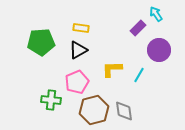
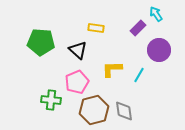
yellow rectangle: moved 15 px right
green pentagon: rotated 8 degrees clockwise
black triangle: rotated 48 degrees counterclockwise
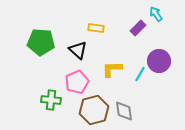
purple circle: moved 11 px down
cyan line: moved 1 px right, 1 px up
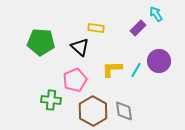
black triangle: moved 2 px right, 3 px up
cyan line: moved 4 px left, 4 px up
pink pentagon: moved 2 px left, 2 px up
brown hexagon: moved 1 px left, 1 px down; rotated 16 degrees counterclockwise
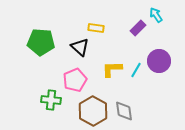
cyan arrow: moved 1 px down
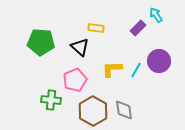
gray diamond: moved 1 px up
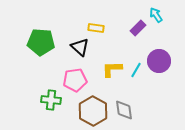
pink pentagon: rotated 15 degrees clockwise
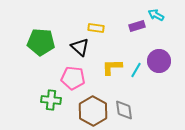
cyan arrow: rotated 28 degrees counterclockwise
purple rectangle: moved 1 px left, 2 px up; rotated 28 degrees clockwise
yellow L-shape: moved 2 px up
pink pentagon: moved 2 px left, 2 px up; rotated 15 degrees clockwise
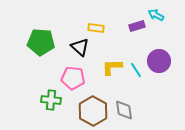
cyan line: rotated 63 degrees counterclockwise
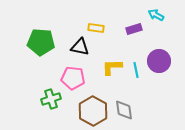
purple rectangle: moved 3 px left, 3 px down
black triangle: rotated 30 degrees counterclockwise
cyan line: rotated 21 degrees clockwise
green cross: moved 1 px up; rotated 24 degrees counterclockwise
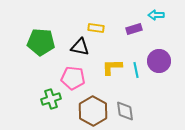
cyan arrow: rotated 28 degrees counterclockwise
gray diamond: moved 1 px right, 1 px down
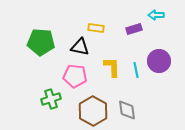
yellow L-shape: rotated 90 degrees clockwise
pink pentagon: moved 2 px right, 2 px up
gray diamond: moved 2 px right, 1 px up
